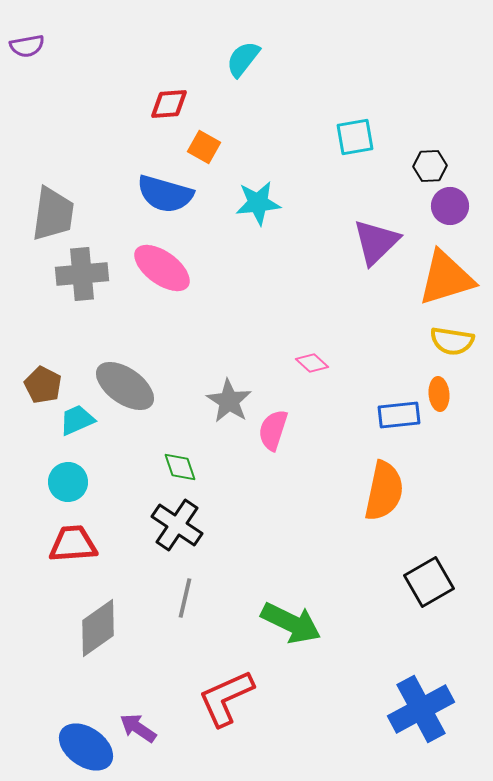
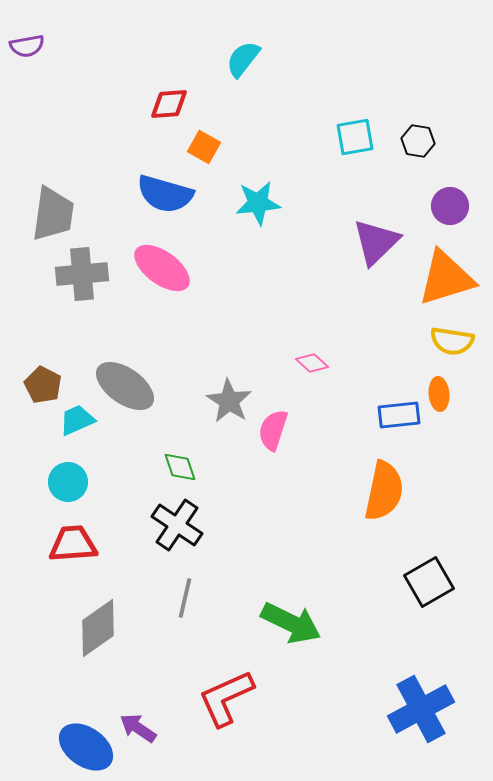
black hexagon: moved 12 px left, 25 px up; rotated 12 degrees clockwise
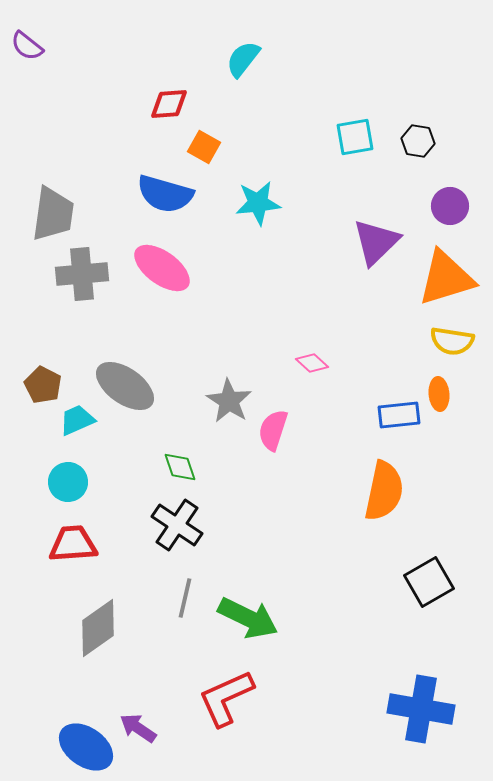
purple semicircle: rotated 48 degrees clockwise
green arrow: moved 43 px left, 5 px up
blue cross: rotated 38 degrees clockwise
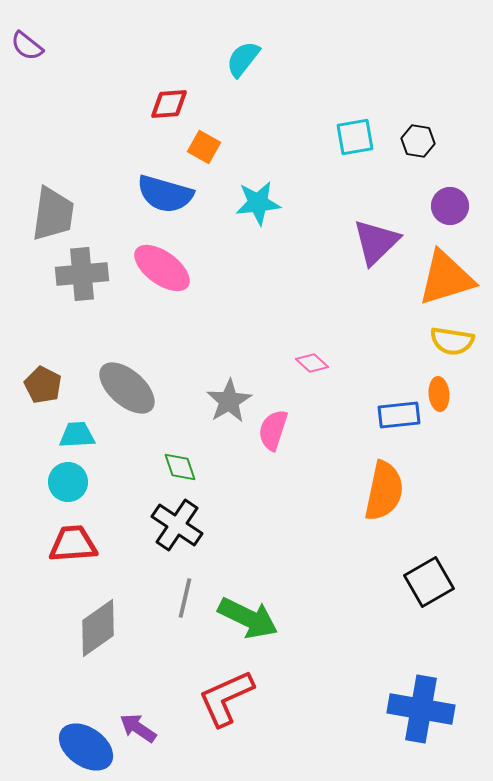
gray ellipse: moved 2 px right, 2 px down; rotated 6 degrees clockwise
gray star: rotated 9 degrees clockwise
cyan trapezoid: moved 15 px down; rotated 21 degrees clockwise
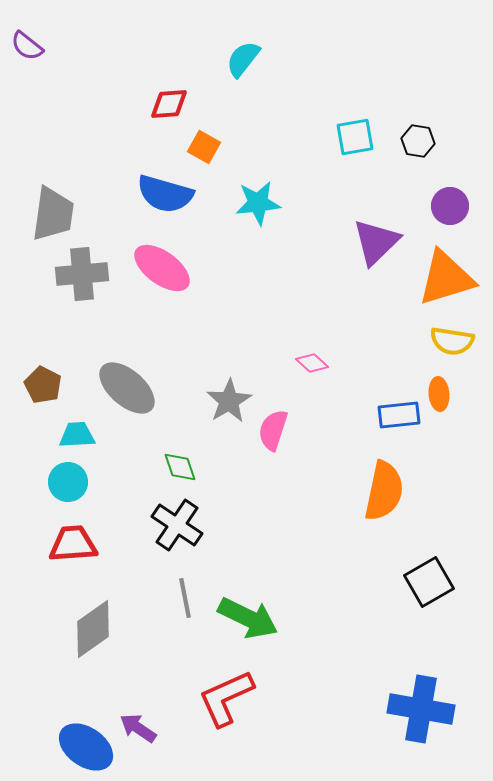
gray line: rotated 24 degrees counterclockwise
gray diamond: moved 5 px left, 1 px down
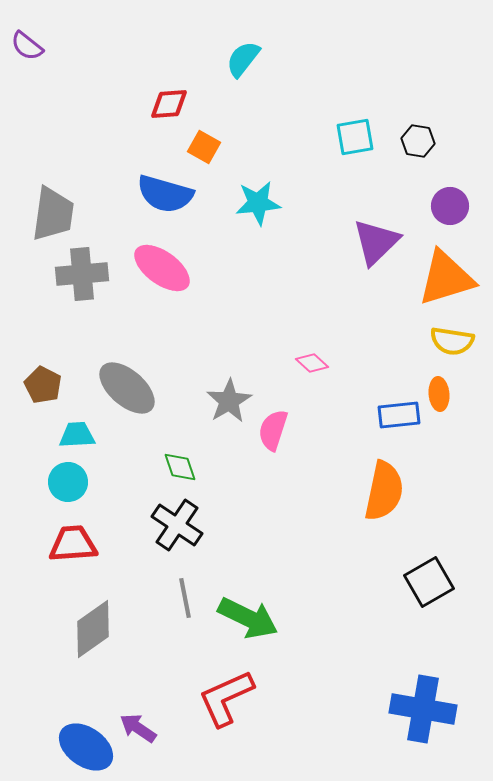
blue cross: moved 2 px right
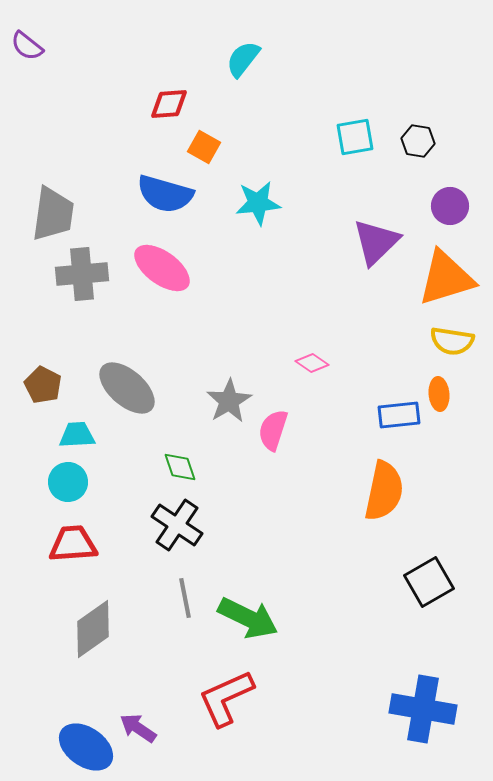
pink diamond: rotated 8 degrees counterclockwise
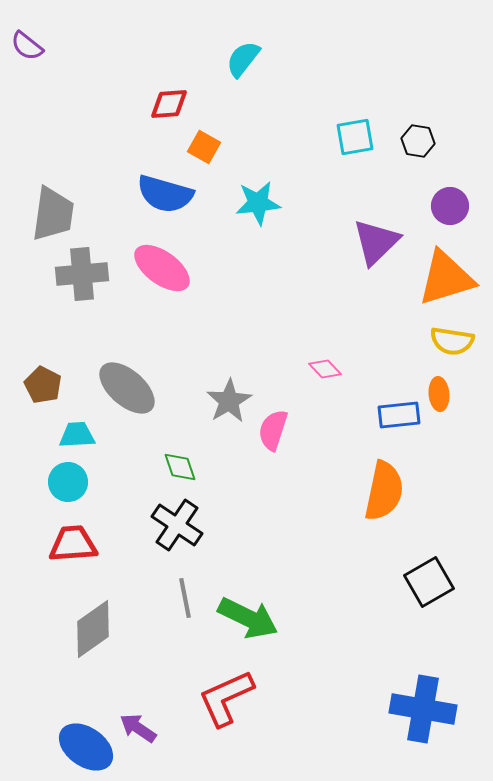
pink diamond: moved 13 px right, 6 px down; rotated 12 degrees clockwise
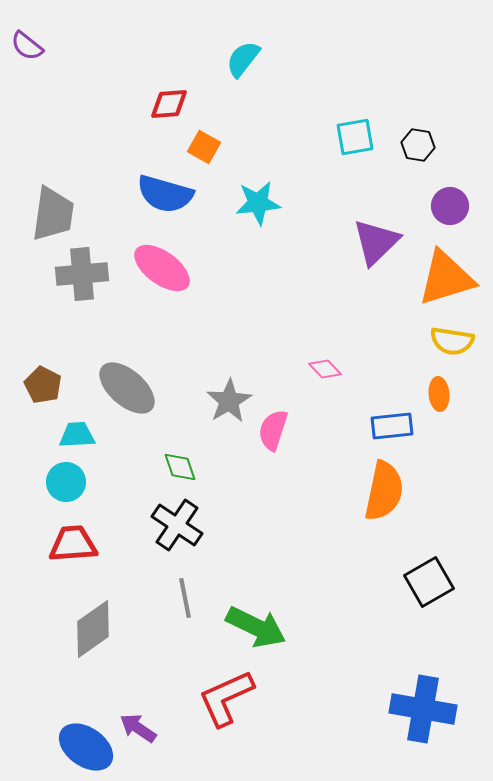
black hexagon: moved 4 px down
blue rectangle: moved 7 px left, 11 px down
cyan circle: moved 2 px left
green arrow: moved 8 px right, 9 px down
